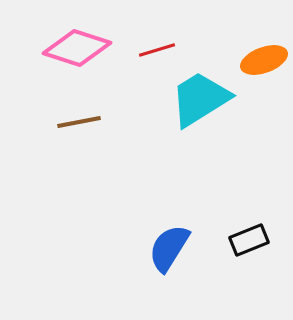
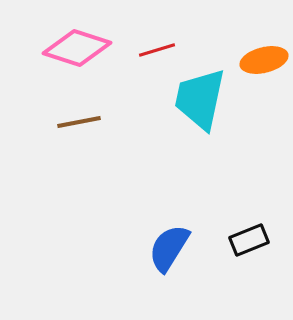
orange ellipse: rotated 6 degrees clockwise
cyan trapezoid: rotated 46 degrees counterclockwise
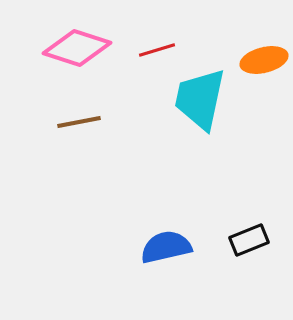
blue semicircle: moved 3 px left, 1 px up; rotated 45 degrees clockwise
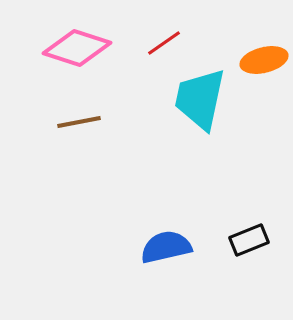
red line: moved 7 px right, 7 px up; rotated 18 degrees counterclockwise
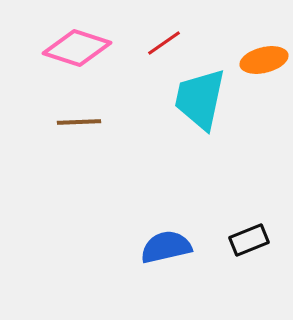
brown line: rotated 9 degrees clockwise
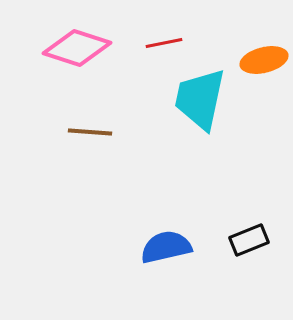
red line: rotated 24 degrees clockwise
brown line: moved 11 px right, 10 px down; rotated 6 degrees clockwise
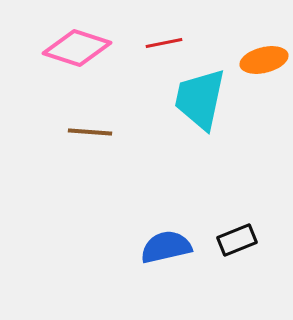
black rectangle: moved 12 px left
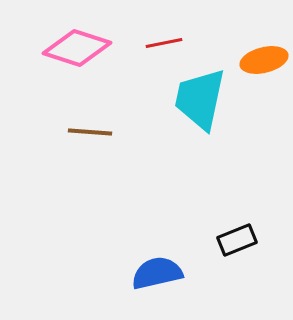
blue semicircle: moved 9 px left, 26 px down
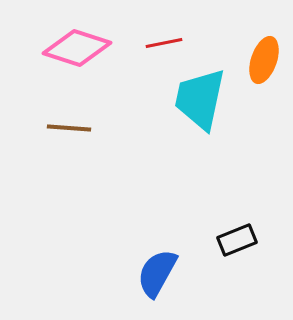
orange ellipse: rotated 57 degrees counterclockwise
brown line: moved 21 px left, 4 px up
blue semicircle: rotated 48 degrees counterclockwise
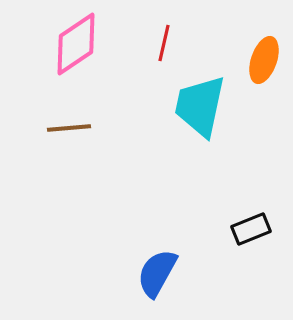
red line: rotated 66 degrees counterclockwise
pink diamond: moved 1 px left, 4 px up; rotated 52 degrees counterclockwise
cyan trapezoid: moved 7 px down
brown line: rotated 9 degrees counterclockwise
black rectangle: moved 14 px right, 11 px up
